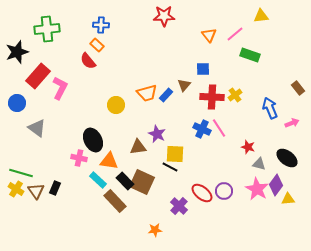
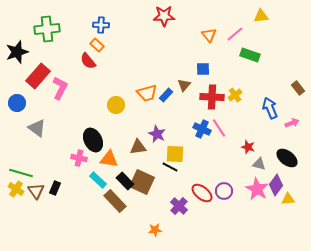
orange triangle at (109, 161): moved 2 px up
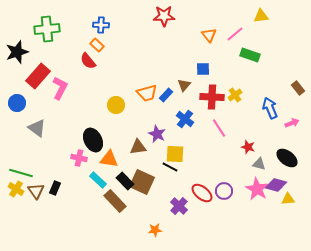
blue cross at (202, 129): moved 17 px left, 10 px up; rotated 12 degrees clockwise
purple diamond at (276, 185): rotated 70 degrees clockwise
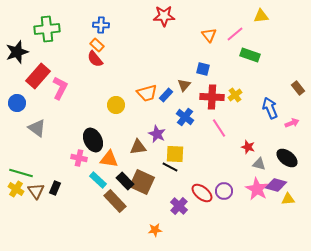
red semicircle at (88, 61): moved 7 px right, 2 px up
blue square at (203, 69): rotated 16 degrees clockwise
blue cross at (185, 119): moved 2 px up
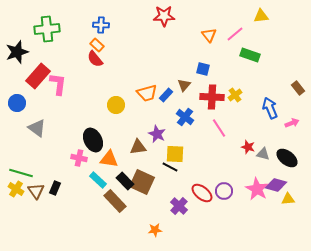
pink L-shape at (60, 88): moved 2 px left, 4 px up; rotated 20 degrees counterclockwise
gray triangle at (259, 164): moved 4 px right, 10 px up
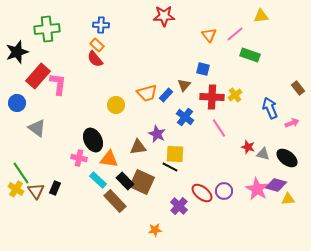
green line at (21, 173): rotated 40 degrees clockwise
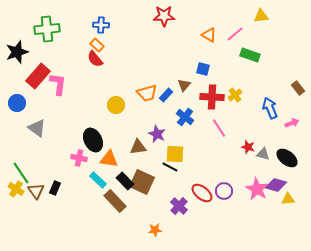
orange triangle at (209, 35): rotated 21 degrees counterclockwise
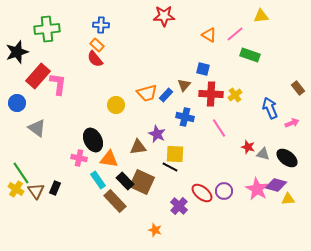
red cross at (212, 97): moved 1 px left, 3 px up
blue cross at (185, 117): rotated 24 degrees counterclockwise
cyan rectangle at (98, 180): rotated 12 degrees clockwise
orange star at (155, 230): rotated 24 degrees clockwise
